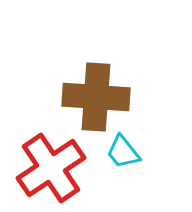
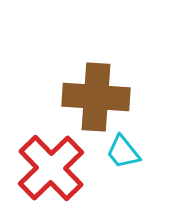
red cross: rotated 10 degrees counterclockwise
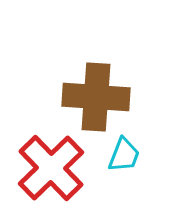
cyan trapezoid: moved 1 px right, 3 px down; rotated 120 degrees counterclockwise
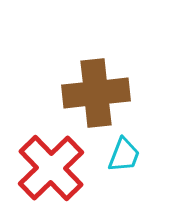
brown cross: moved 4 px up; rotated 10 degrees counterclockwise
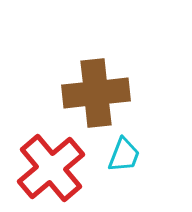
red cross: rotated 4 degrees clockwise
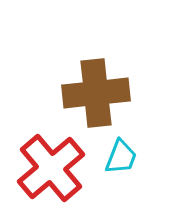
cyan trapezoid: moved 3 px left, 2 px down
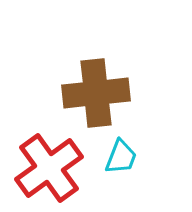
red cross: moved 2 px left; rotated 4 degrees clockwise
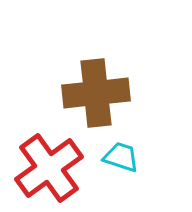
cyan trapezoid: rotated 93 degrees counterclockwise
